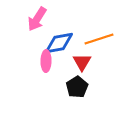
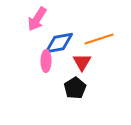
black pentagon: moved 2 px left, 1 px down
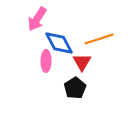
blue diamond: rotated 72 degrees clockwise
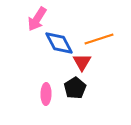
pink ellipse: moved 33 px down
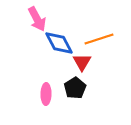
pink arrow: rotated 60 degrees counterclockwise
